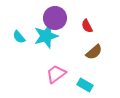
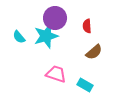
red semicircle: rotated 24 degrees clockwise
pink trapezoid: rotated 55 degrees clockwise
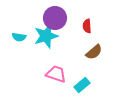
cyan semicircle: rotated 40 degrees counterclockwise
cyan rectangle: moved 3 px left; rotated 70 degrees counterclockwise
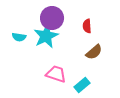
purple circle: moved 3 px left
cyan star: rotated 10 degrees counterclockwise
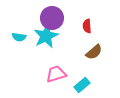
pink trapezoid: rotated 35 degrees counterclockwise
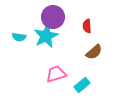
purple circle: moved 1 px right, 1 px up
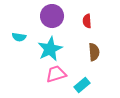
purple circle: moved 1 px left, 1 px up
red semicircle: moved 5 px up
cyan star: moved 4 px right, 13 px down
brown semicircle: rotated 54 degrees counterclockwise
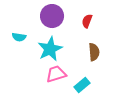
red semicircle: rotated 24 degrees clockwise
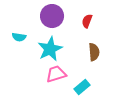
cyan rectangle: moved 2 px down
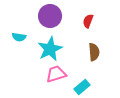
purple circle: moved 2 px left
red semicircle: moved 1 px right
